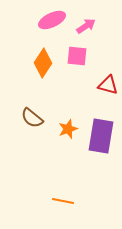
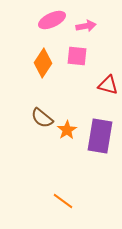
pink arrow: rotated 24 degrees clockwise
brown semicircle: moved 10 px right
orange star: moved 1 px left, 1 px down; rotated 12 degrees counterclockwise
purple rectangle: moved 1 px left
orange line: rotated 25 degrees clockwise
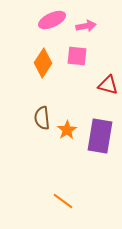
brown semicircle: rotated 45 degrees clockwise
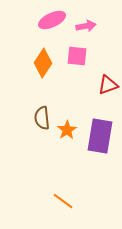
red triangle: rotated 35 degrees counterclockwise
